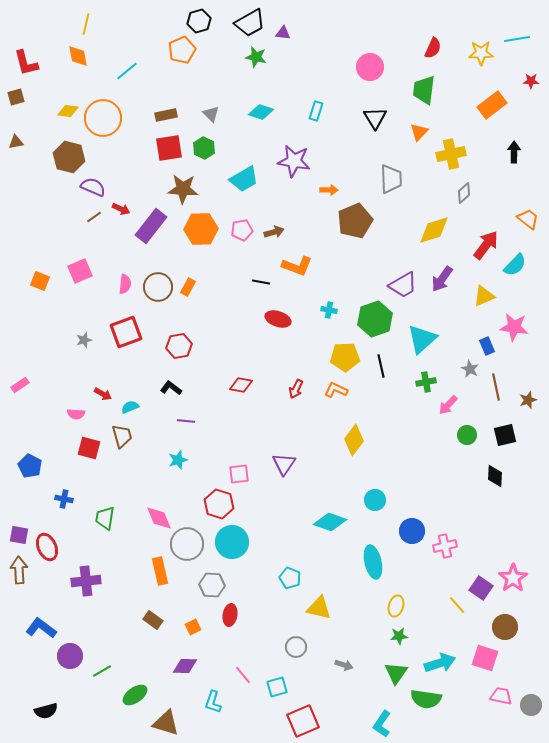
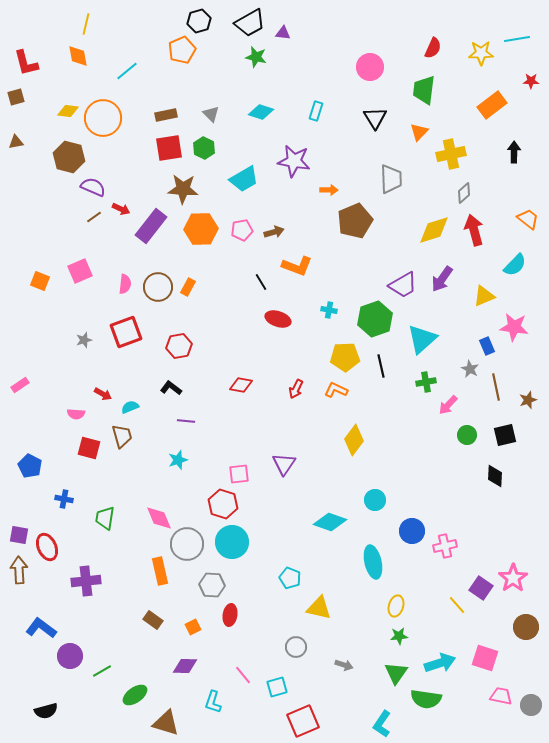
red arrow at (486, 245): moved 12 px left, 15 px up; rotated 52 degrees counterclockwise
black line at (261, 282): rotated 48 degrees clockwise
red hexagon at (219, 504): moved 4 px right
brown circle at (505, 627): moved 21 px right
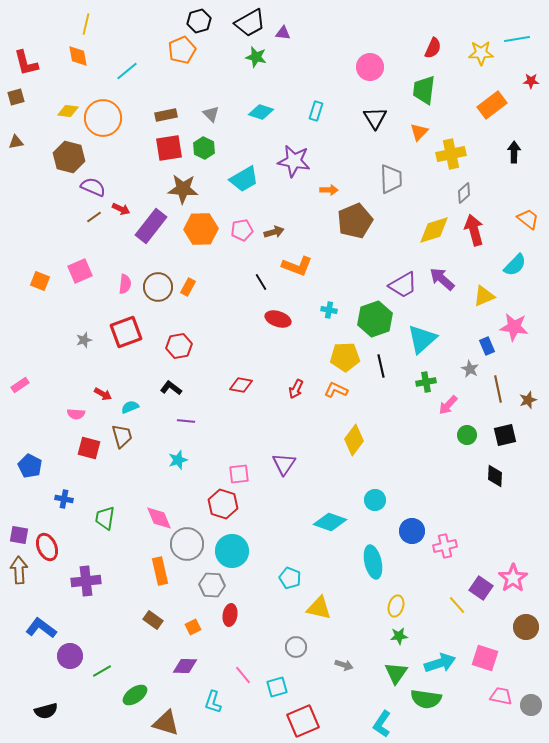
purple arrow at (442, 279): rotated 96 degrees clockwise
brown line at (496, 387): moved 2 px right, 2 px down
cyan circle at (232, 542): moved 9 px down
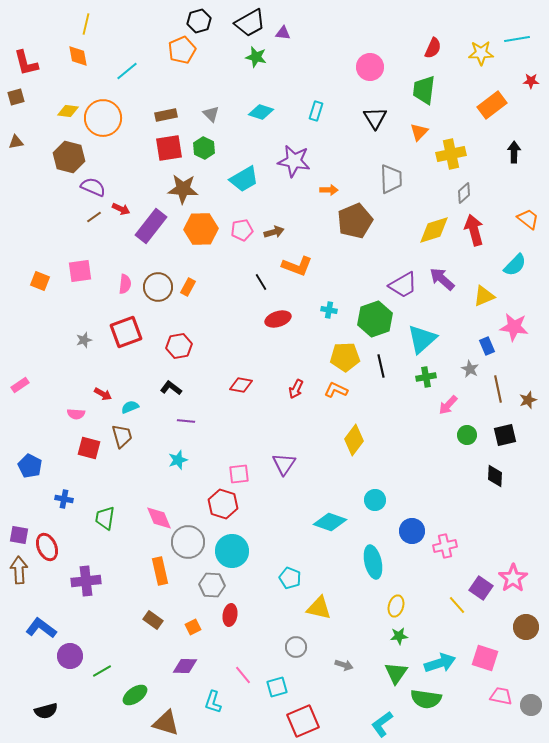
pink square at (80, 271): rotated 15 degrees clockwise
red ellipse at (278, 319): rotated 35 degrees counterclockwise
green cross at (426, 382): moved 5 px up
gray circle at (187, 544): moved 1 px right, 2 px up
cyan L-shape at (382, 724): rotated 20 degrees clockwise
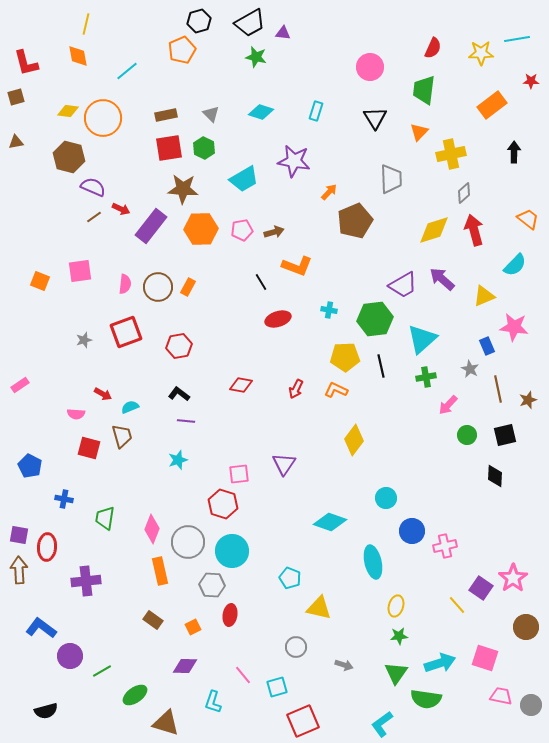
orange arrow at (329, 190): moved 2 px down; rotated 48 degrees counterclockwise
green hexagon at (375, 319): rotated 12 degrees clockwise
black L-shape at (171, 388): moved 8 px right, 6 px down
cyan circle at (375, 500): moved 11 px right, 2 px up
pink diamond at (159, 518): moved 7 px left, 11 px down; rotated 44 degrees clockwise
red ellipse at (47, 547): rotated 28 degrees clockwise
